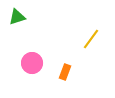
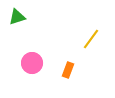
orange rectangle: moved 3 px right, 2 px up
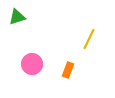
yellow line: moved 2 px left; rotated 10 degrees counterclockwise
pink circle: moved 1 px down
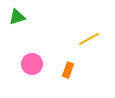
yellow line: rotated 35 degrees clockwise
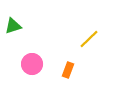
green triangle: moved 4 px left, 9 px down
yellow line: rotated 15 degrees counterclockwise
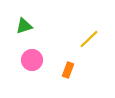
green triangle: moved 11 px right
pink circle: moved 4 px up
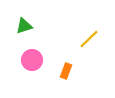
orange rectangle: moved 2 px left, 1 px down
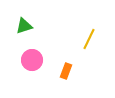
yellow line: rotated 20 degrees counterclockwise
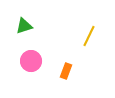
yellow line: moved 3 px up
pink circle: moved 1 px left, 1 px down
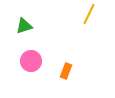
yellow line: moved 22 px up
